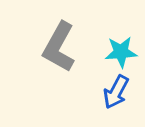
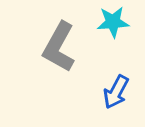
cyan star: moved 8 px left, 30 px up
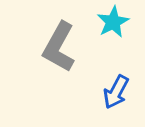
cyan star: rotated 24 degrees counterclockwise
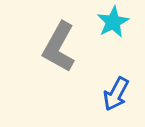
blue arrow: moved 2 px down
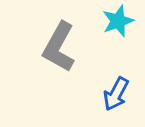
cyan star: moved 5 px right, 1 px up; rotated 8 degrees clockwise
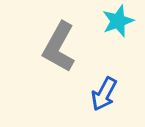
blue arrow: moved 12 px left
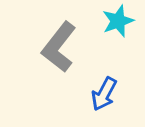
gray L-shape: rotated 9 degrees clockwise
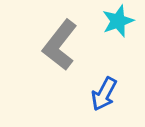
gray L-shape: moved 1 px right, 2 px up
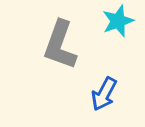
gray L-shape: rotated 18 degrees counterclockwise
